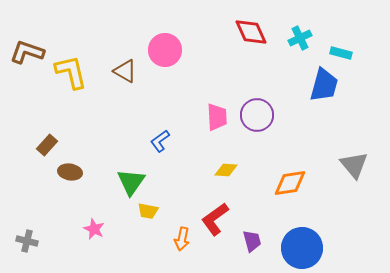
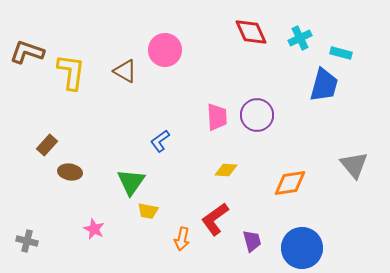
yellow L-shape: rotated 21 degrees clockwise
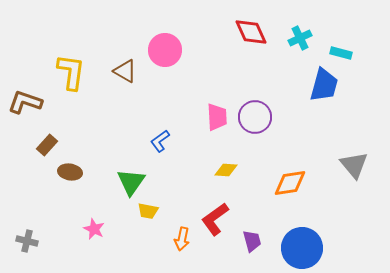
brown L-shape: moved 2 px left, 50 px down
purple circle: moved 2 px left, 2 px down
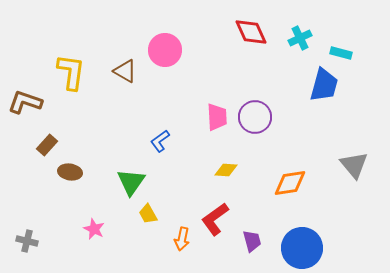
yellow trapezoid: moved 3 px down; rotated 50 degrees clockwise
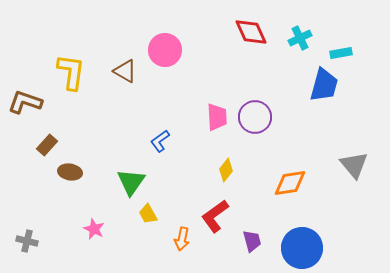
cyan rectangle: rotated 25 degrees counterclockwise
yellow diamond: rotated 55 degrees counterclockwise
red L-shape: moved 3 px up
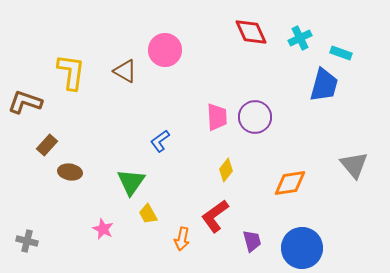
cyan rectangle: rotated 30 degrees clockwise
pink star: moved 9 px right
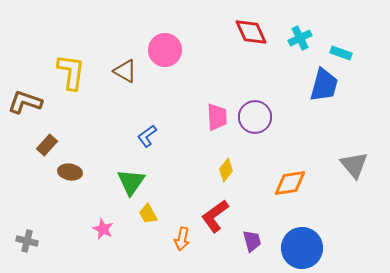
blue L-shape: moved 13 px left, 5 px up
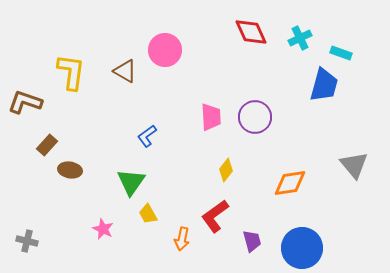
pink trapezoid: moved 6 px left
brown ellipse: moved 2 px up
